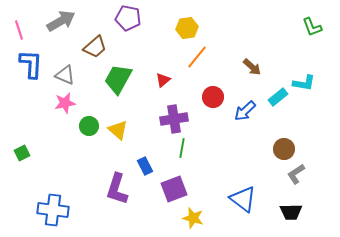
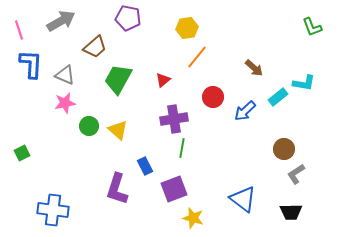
brown arrow: moved 2 px right, 1 px down
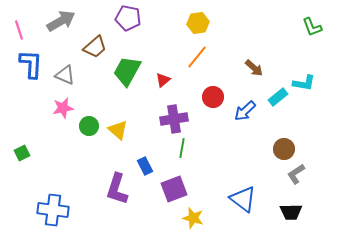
yellow hexagon: moved 11 px right, 5 px up
green trapezoid: moved 9 px right, 8 px up
pink star: moved 2 px left, 5 px down
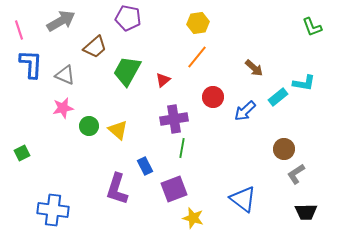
black trapezoid: moved 15 px right
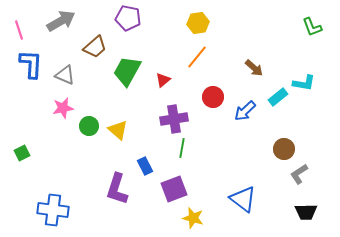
gray L-shape: moved 3 px right
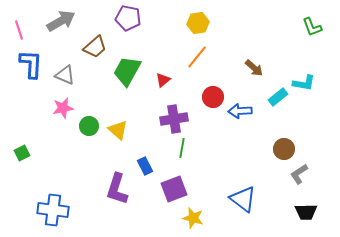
blue arrow: moved 5 px left; rotated 40 degrees clockwise
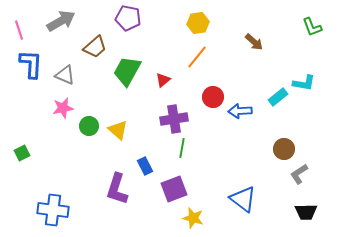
brown arrow: moved 26 px up
